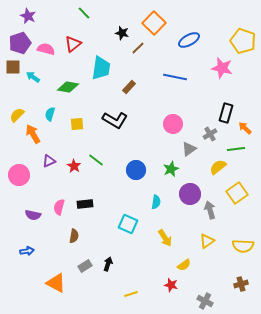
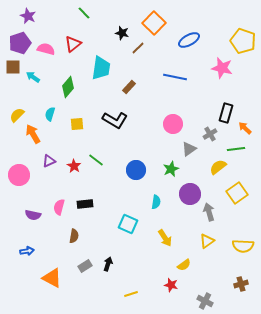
green diamond at (68, 87): rotated 60 degrees counterclockwise
gray arrow at (210, 210): moved 1 px left, 2 px down
orange triangle at (56, 283): moved 4 px left, 5 px up
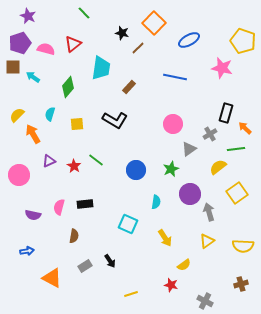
black arrow at (108, 264): moved 2 px right, 3 px up; rotated 128 degrees clockwise
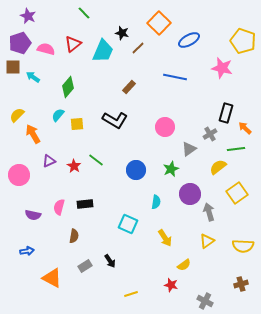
orange square at (154, 23): moved 5 px right
cyan trapezoid at (101, 68): moved 2 px right, 17 px up; rotated 15 degrees clockwise
cyan semicircle at (50, 114): moved 8 px right, 1 px down; rotated 24 degrees clockwise
pink circle at (173, 124): moved 8 px left, 3 px down
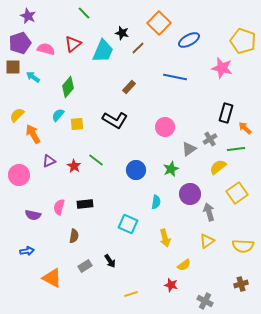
gray cross at (210, 134): moved 5 px down
yellow arrow at (165, 238): rotated 18 degrees clockwise
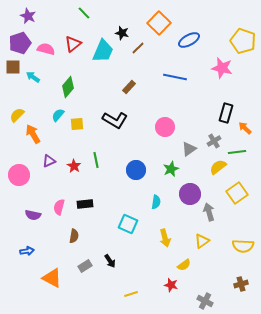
gray cross at (210, 139): moved 4 px right, 2 px down
green line at (236, 149): moved 1 px right, 3 px down
green line at (96, 160): rotated 42 degrees clockwise
yellow triangle at (207, 241): moved 5 px left
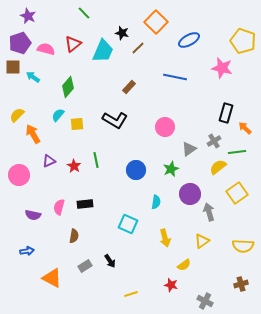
orange square at (159, 23): moved 3 px left, 1 px up
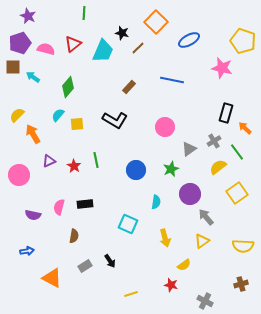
green line at (84, 13): rotated 48 degrees clockwise
blue line at (175, 77): moved 3 px left, 3 px down
green line at (237, 152): rotated 60 degrees clockwise
gray arrow at (209, 212): moved 3 px left, 5 px down; rotated 24 degrees counterclockwise
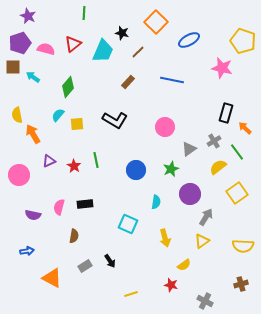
brown line at (138, 48): moved 4 px down
brown rectangle at (129, 87): moved 1 px left, 5 px up
yellow semicircle at (17, 115): rotated 56 degrees counterclockwise
gray arrow at (206, 217): rotated 72 degrees clockwise
